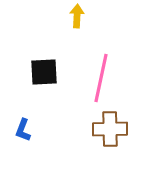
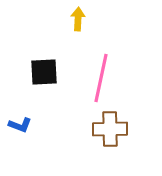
yellow arrow: moved 1 px right, 3 px down
blue L-shape: moved 3 px left, 5 px up; rotated 90 degrees counterclockwise
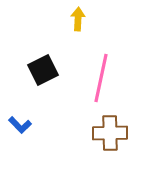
black square: moved 1 px left, 2 px up; rotated 24 degrees counterclockwise
blue L-shape: rotated 25 degrees clockwise
brown cross: moved 4 px down
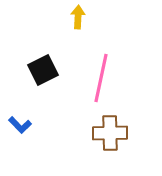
yellow arrow: moved 2 px up
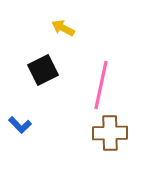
yellow arrow: moved 15 px left, 11 px down; rotated 65 degrees counterclockwise
pink line: moved 7 px down
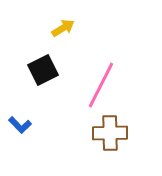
yellow arrow: rotated 120 degrees clockwise
pink line: rotated 15 degrees clockwise
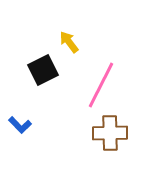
yellow arrow: moved 6 px right, 14 px down; rotated 95 degrees counterclockwise
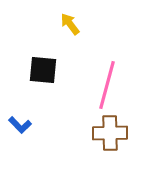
yellow arrow: moved 1 px right, 18 px up
black square: rotated 32 degrees clockwise
pink line: moved 6 px right; rotated 12 degrees counterclockwise
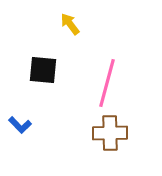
pink line: moved 2 px up
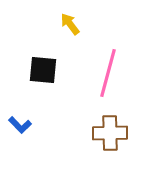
pink line: moved 1 px right, 10 px up
